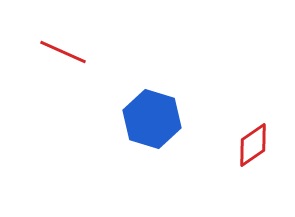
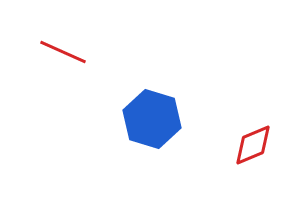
red diamond: rotated 12 degrees clockwise
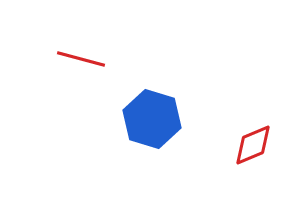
red line: moved 18 px right, 7 px down; rotated 9 degrees counterclockwise
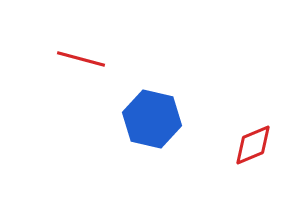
blue hexagon: rotated 4 degrees counterclockwise
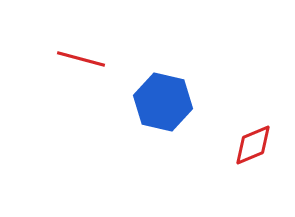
blue hexagon: moved 11 px right, 17 px up
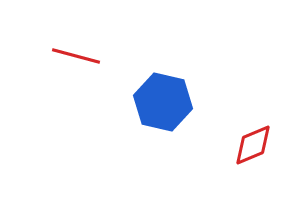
red line: moved 5 px left, 3 px up
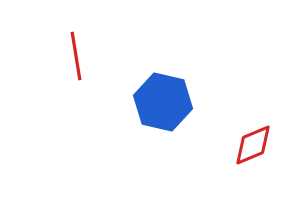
red line: rotated 66 degrees clockwise
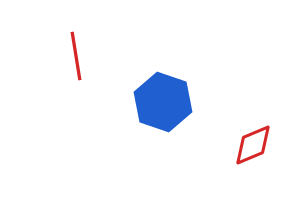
blue hexagon: rotated 6 degrees clockwise
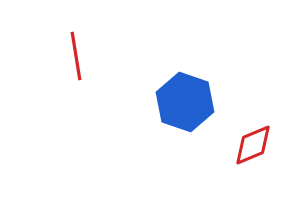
blue hexagon: moved 22 px right
